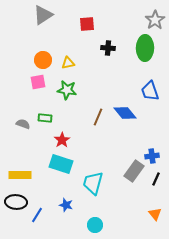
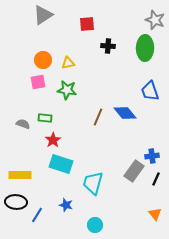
gray star: rotated 18 degrees counterclockwise
black cross: moved 2 px up
red star: moved 9 px left
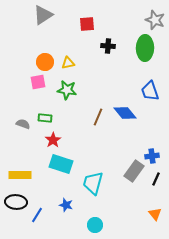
orange circle: moved 2 px right, 2 px down
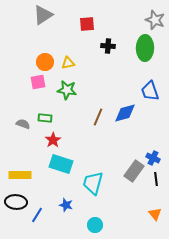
blue diamond: rotated 65 degrees counterclockwise
blue cross: moved 1 px right, 2 px down; rotated 32 degrees clockwise
black line: rotated 32 degrees counterclockwise
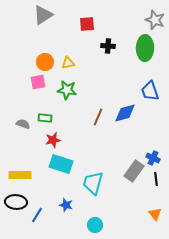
red star: rotated 21 degrees clockwise
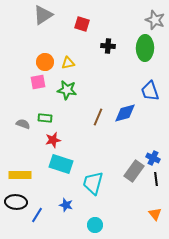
red square: moved 5 px left; rotated 21 degrees clockwise
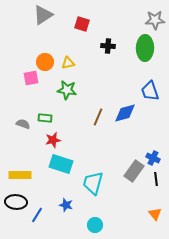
gray star: rotated 24 degrees counterclockwise
pink square: moved 7 px left, 4 px up
